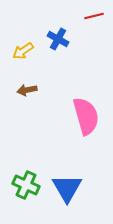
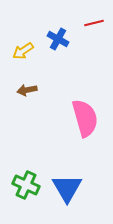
red line: moved 7 px down
pink semicircle: moved 1 px left, 2 px down
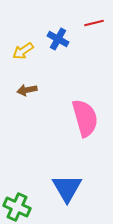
green cross: moved 9 px left, 22 px down
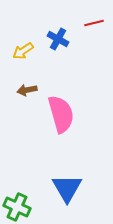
pink semicircle: moved 24 px left, 4 px up
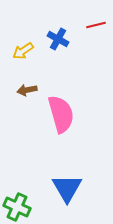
red line: moved 2 px right, 2 px down
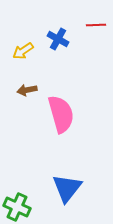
red line: rotated 12 degrees clockwise
blue triangle: rotated 8 degrees clockwise
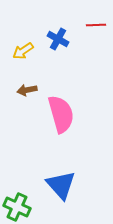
blue triangle: moved 6 px left, 3 px up; rotated 20 degrees counterclockwise
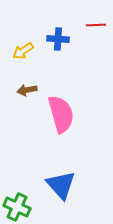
blue cross: rotated 25 degrees counterclockwise
